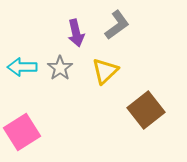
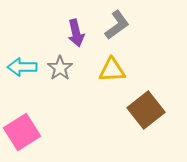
yellow triangle: moved 7 px right, 1 px up; rotated 40 degrees clockwise
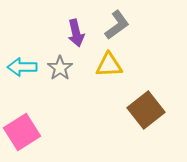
yellow triangle: moved 3 px left, 5 px up
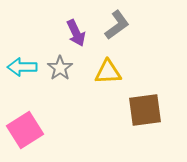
purple arrow: rotated 12 degrees counterclockwise
yellow triangle: moved 1 px left, 7 px down
brown square: moved 1 px left; rotated 30 degrees clockwise
pink square: moved 3 px right, 2 px up
